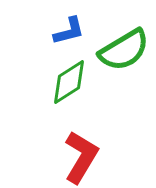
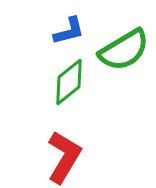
green diamond: rotated 6 degrees counterclockwise
red L-shape: moved 17 px left
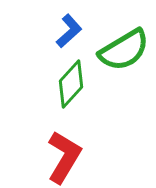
blue L-shape: rotated 28 degrees counterclockwise
green diamond: moved 2 px right, 2 px down; rotated 9 degrees counterclockwise
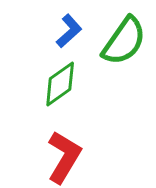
green semicircle: moved 9 px up; rotated 24 degrees counterclockwise
green diamond: moved 11 px left; rotated 12 degrees clockwise
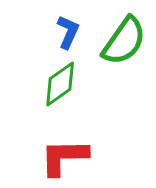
blue L-shape: moved 1 px left, 1 px down; rotated 24 degrees counterclockwise
red L-shape: rotated 122 degrees counterclockwise
